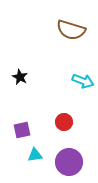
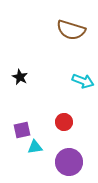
cyan triangle: moved 8 px up
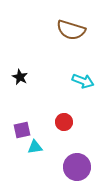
purple circle: moved 8 px right, 5 px down
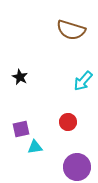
cyan arrow: rotated 110 degrees clockwise
red circle: moved 4 px right
purple square: moved 1 px left, 1 px up
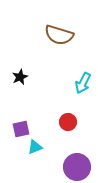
brown semicircle: moved 12 px left, 5 px down
black star: rotated 21 degrees clockwise
cyan arrow: moved 2 px down; rotated 15 degrees counterclockwise
cyan triangle: rotated 14 degrees counterclockwise
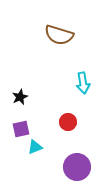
black star: moved 20 px down
cyan arrow: rotated 35 degrees counterclockwise
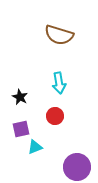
cyan arrow: moved 24 px left
black star: rotated 21 degrees counterclockwise
red circle: moved 13 px left, 6 px up
